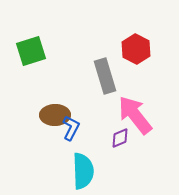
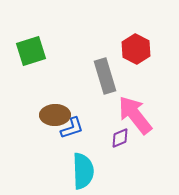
blue L-shape: moved 1 px right; rotated 45 degrees clockwise
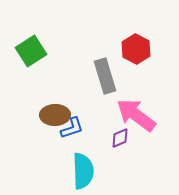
green square: rotated 16 degrees counterclockwise
pink arrow: moved 1 px right; rotated 15 degrees counterclockwise
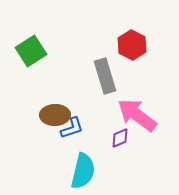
red hexagon: moved 4 px left, 4 px up
pink arrow: moved 1 px right
cyan semicircle: rotated 15 degrees clockwise
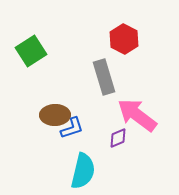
red hexagon: moved 8 px left, 6 px up
gray rectangle: moved 1 px left, 1 px down
purple diamond: moved 2 px left
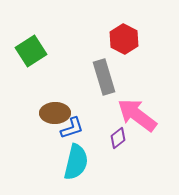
brown ellipse: moved 2 px up
purple diamond: rotated 15 degrees counterclockwise
cyan semicircle: moved 7 px left, 9 px up
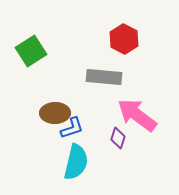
gray rectangle: rotated 68 degrees counterclockwise
purple diamond: rotated 35 degrees counterclockwise
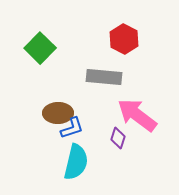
green square: moved 9 px right, 3 px up; rotated 12 degrees counterclockwise
brown ellipse: moved 3 px right
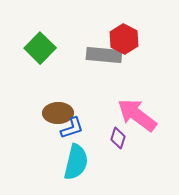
gray rectangle: moved 22 px up
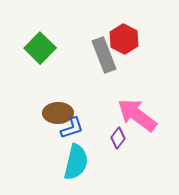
gray rectangle: rotated 64 degrees clockwise
purple diamond: rotated 20 degrees clockwise
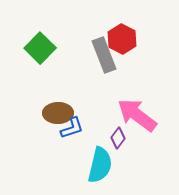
red hexagon: moved 2 px left
cyan semicircle: moved 24 px right, 3 px down
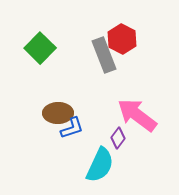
cyan semicircle: rotated 12 degrees clockwise
